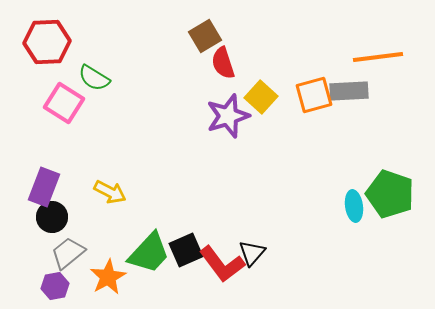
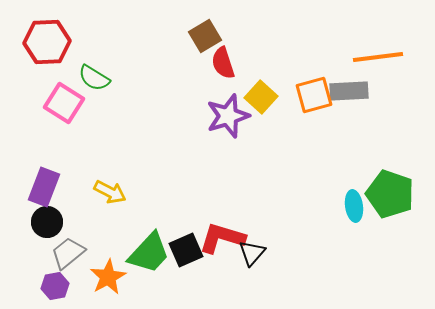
black circle: moved 5 px left, 5 px down
red L-shape: moved 26 px up; rotated 144 degrees clockwise
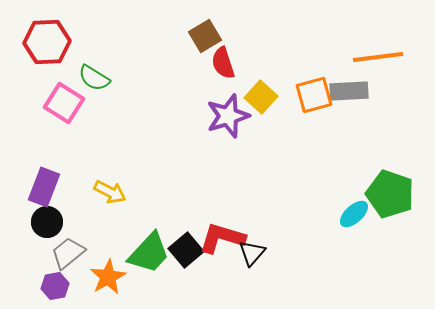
cyan ellipse: moved 8 px down; rotated 56 degrees clockwise
black square: rotated 16 degrees counterclockwise
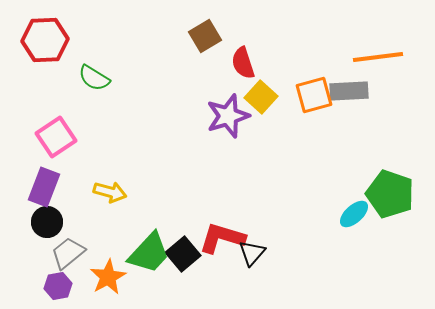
red hexagon: moved 2 px left, 2 px up
red semicircle: moved 20 px right
pink square: moved 8 px left, 34 px down; rotated 24 degrees clockwise
yellow arrow: rotated 12 degrees counterclockwise
black square: moved 3 px left, 4 px down
purple hexagon: moved 3 px right
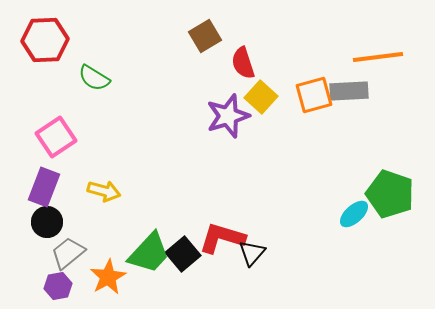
yellow arrow: moved 6 px left, 1 px up
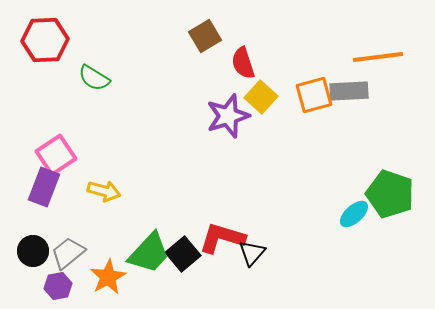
pink square: moved 18 px down
black circle: moved 14 px left, 29 px down
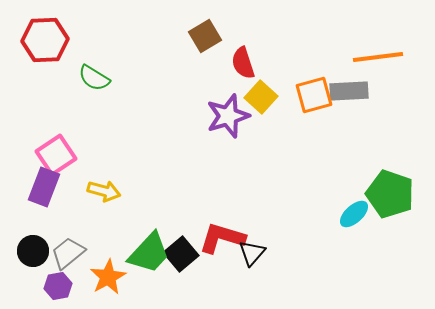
black square: moved 2 px left
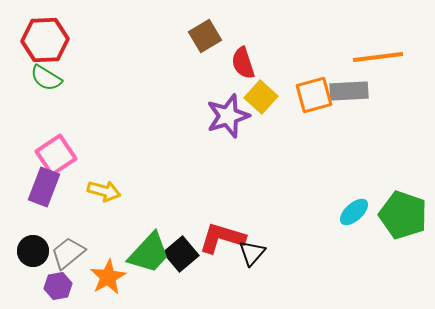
green semicircle: moved 48 px left
green pentagon: moved 13 px right, 21 px down
cyan ellipse: moved 2 px up
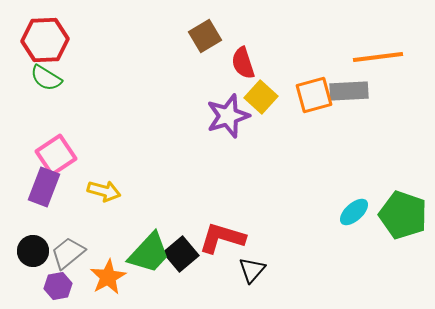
black triangle: moved 17 px down
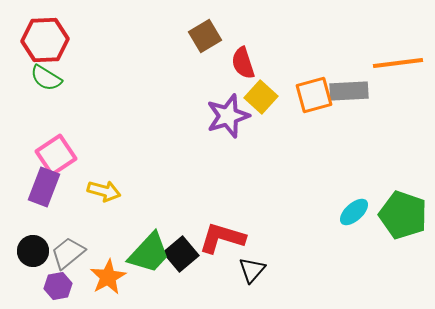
orange line: moved 20 px right, 6 px down
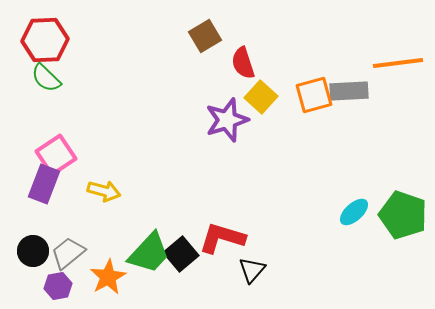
green semicircle: rotated 12 degrees clockwise
purple star: moved 1 px left, 4 px down
purple rectangle: moved 3 px up
